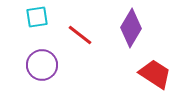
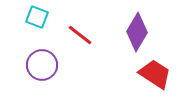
cyan square: rotated 30 degrees clockwise
purple diamond: moved 6 px right, 4 px down
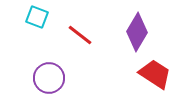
purple circle: moved 7 px right, 13 px down
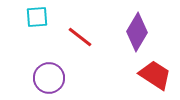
cyan square: rotated 25 degrees counterclockwise
red line: moved 2 px down
red trapezoid: moved 1 px down
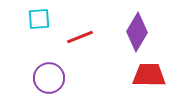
cyan square: moved 2 px right, 2 px down
red line: rotated 60 degrees counterclockwise
red trapezoid: moved 6 px left; rotated 32 degrees counterclockwise
